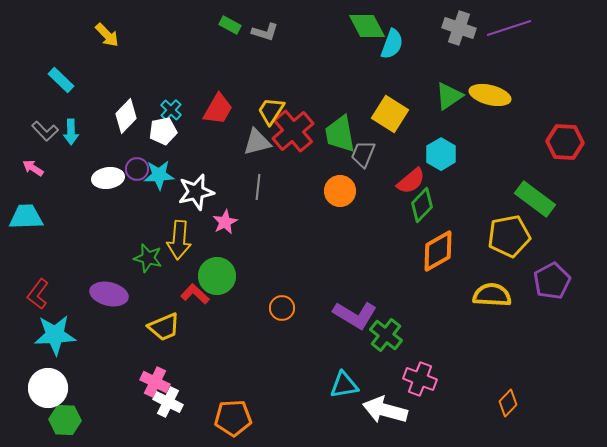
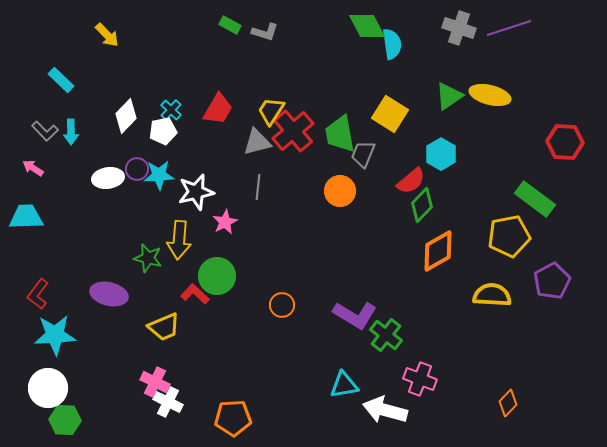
cyan semicircle at (392, 44): rotated 28 degrees counterclockwise
orange circle at (282, 308): moved 3 px up
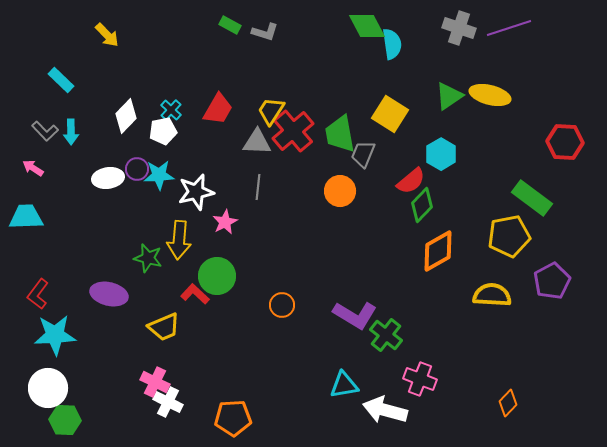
gray triangle at (257, 142): rotated 16 degrees clockwise
green rectangle at (535, 199): moved 3 px left, 1 px up
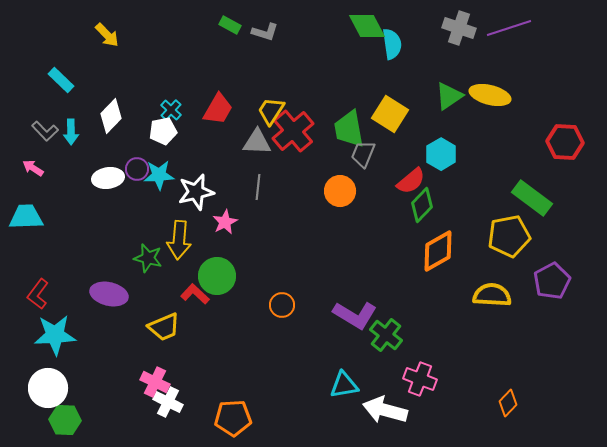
white diamond at (126, 116): moved 15 px left
green trapezoid at (340, 134): moved 9 px right, 5 px up
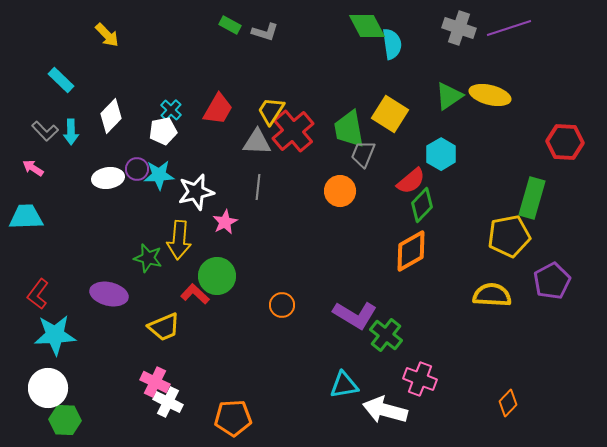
green rectangle at (532, 198): rotated 69 degrees clockwise
orange diamond at (438, 251): moved 27 px left
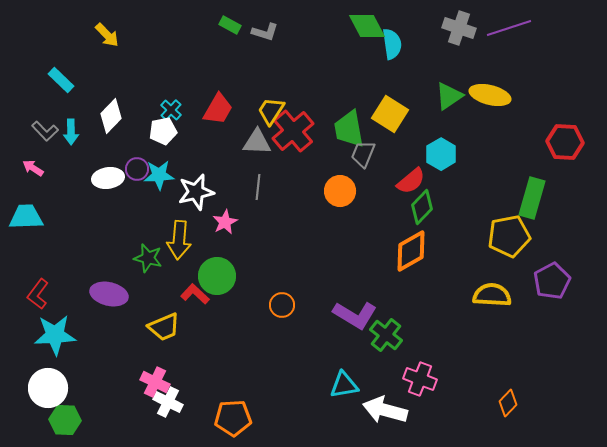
green diamond at (422, 205): moved 2 px down
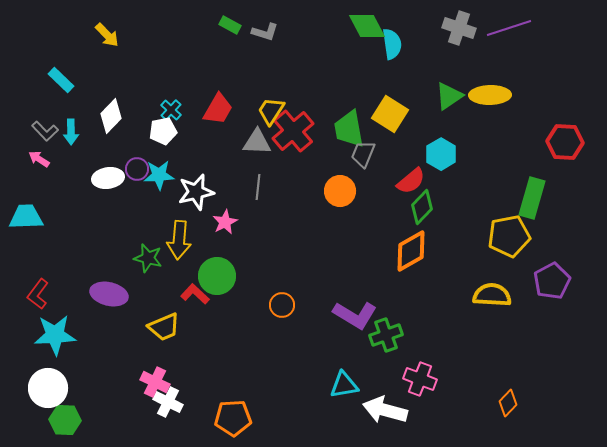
yellow ellipse at (490, 95): rotated 15 degrees counterclockwise
pink arrow at (33, 168): moved 6 px right, 9 px up
green cross at (386, 335): rotated 32 degrees clockwise
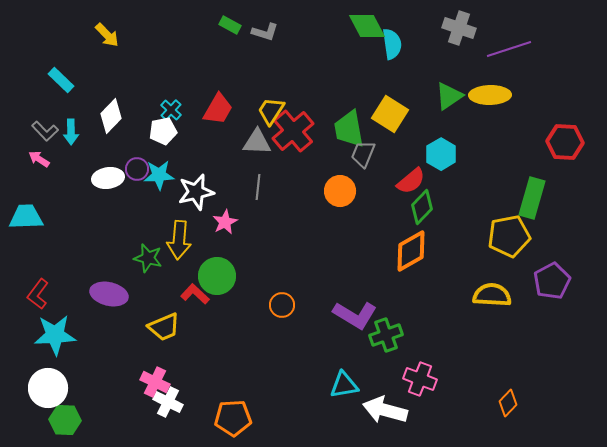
purple line at (509, 28): moved 21 px down
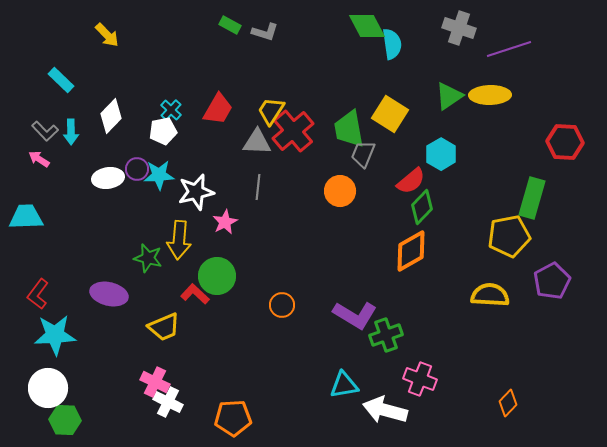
yellow semicircle at (492, 295): moved 2 px left
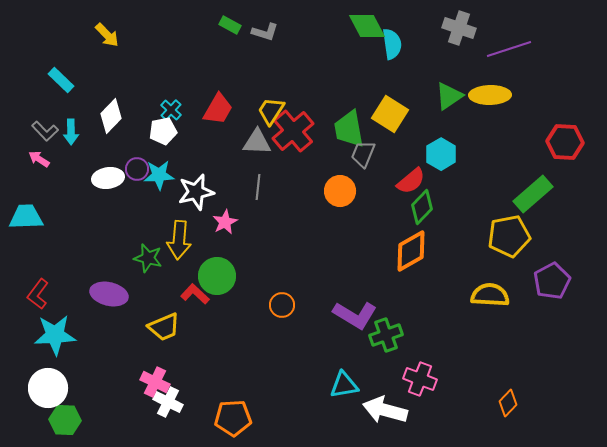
green rectangle at (532, 198): moved 1 px right, 4 px up; rotated 33 degrees clockwise
